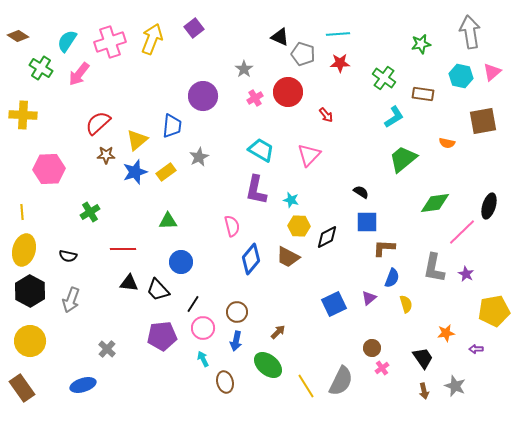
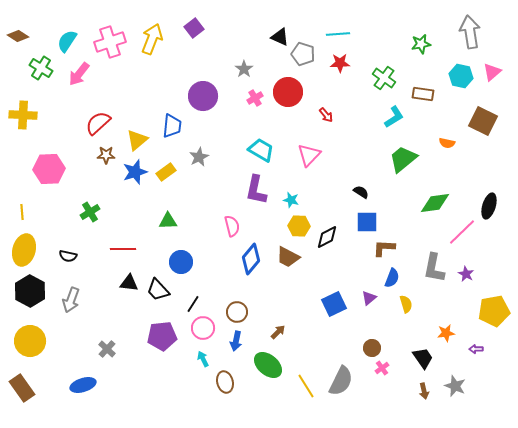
brown square at (483, 121): rotated 36 degrees clockwise
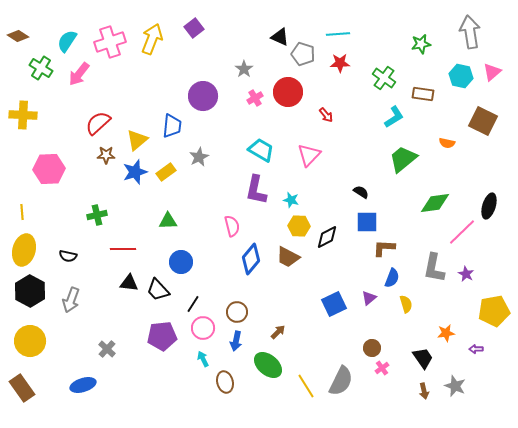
green cross at (90, 212): moved 7 px right, 3 px down; rotated 18 degrees clockwise
